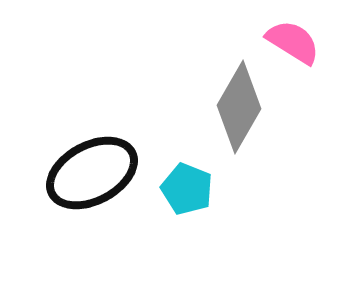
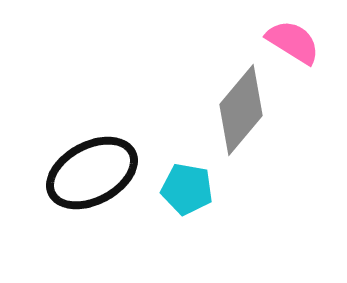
gray diamond: moved 2 px right, 3 px down; rotated 10 degrees clockwise
cyan pentagon: rotated 12 degrees counterclockwise
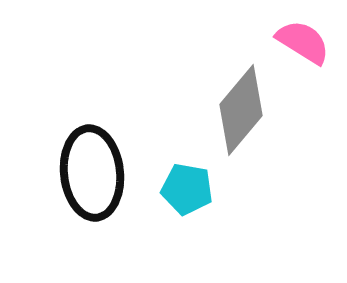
pink semicircle: moved 10 px right
black ellipse: rotated 68 degrees counterclockwise
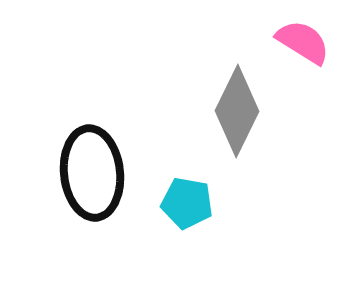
gray diamond: moved 4 px left, 1 px down; rotated 14 degrees counterclockwise
cyan pentagon: moved 14 px down
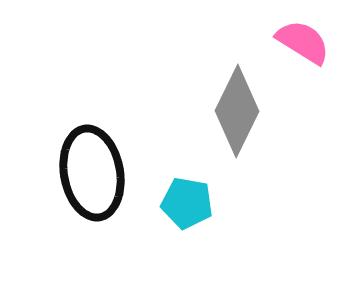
black ellipse: rotated 4 degrees counterclockwise
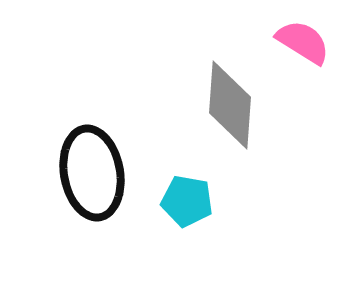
gray diamond: moved 7 px left, 6 px up; rotated 22 degrees counterclockwise
cyan pentagon: moved 2 px up
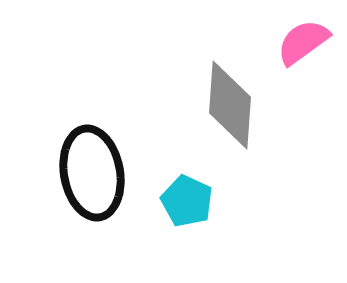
pink semicircle: rotated 68 degrees counterclockwise
cyan pentagon: rotated 15 degrees clockwise
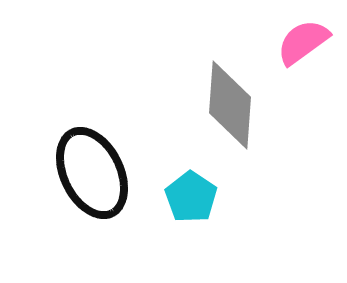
black ellipse: rotated 16 degrees counterclockwise
cyan pentagon: moved 4 px right, 4 px up; rotated 9 degrees clockwise
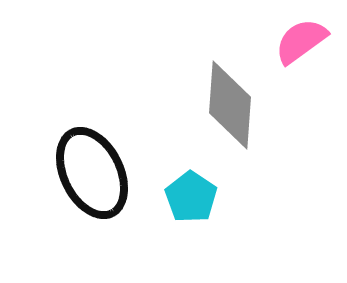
pink semicircle: moved 2 px left, 1 px up
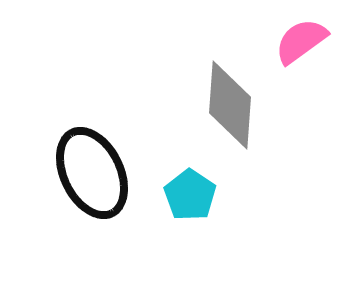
cyan pentagon: moved 1 px left, 2 px up
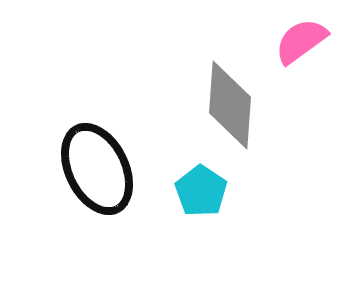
black ellipse: moved 5 px right, 4 px up
cyan pentagon: moved 11 px right, 4 px up
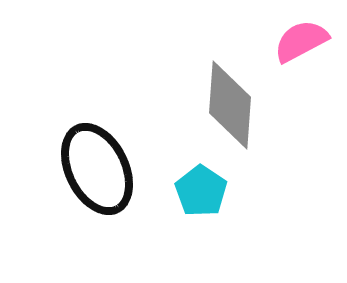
pink semicircle: rotated 8 degrees clockwise
